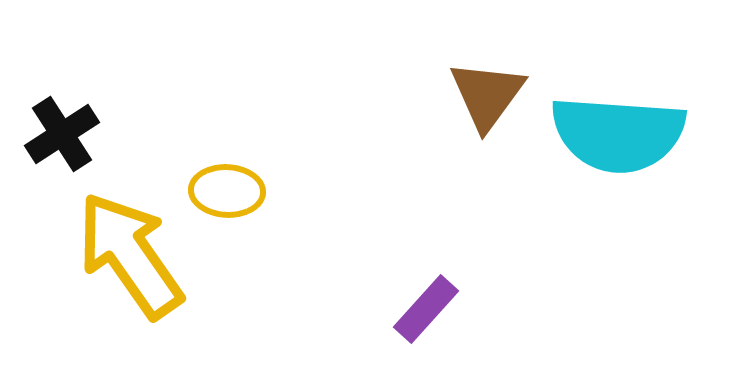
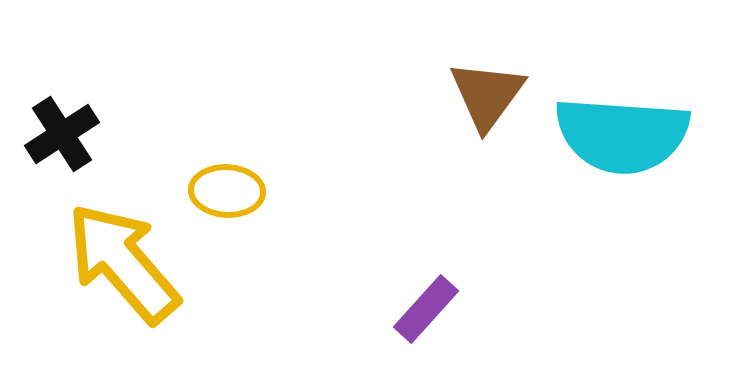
cyan semicircle: moved 4 px right, 1 px down
yellow arrow: moved 7 px left, 8 px down; rotated 6 degrees counterclockwise
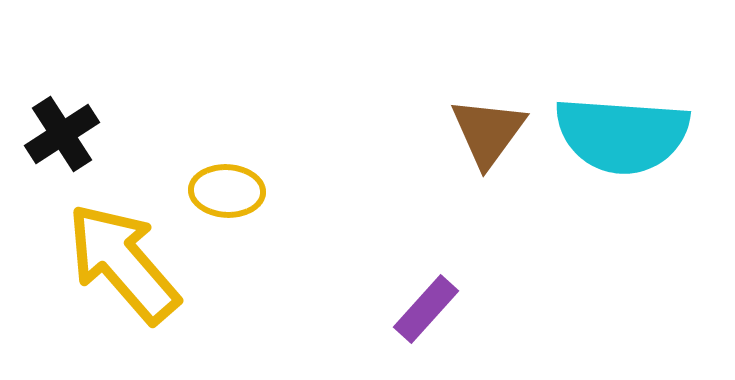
brown triangle: moved 1 px right, 37 px down
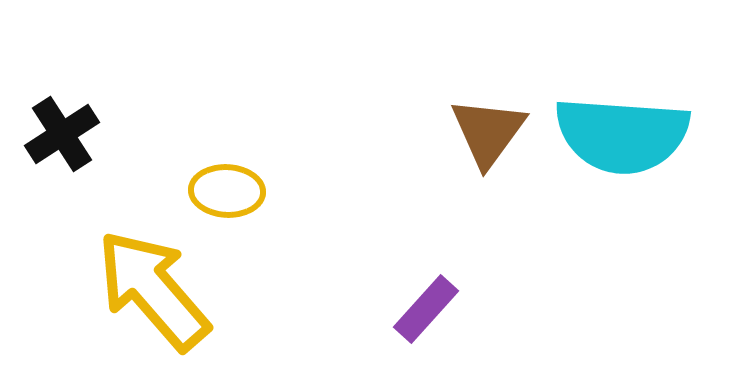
yellow arrow: moved 30 px right, 27 px down
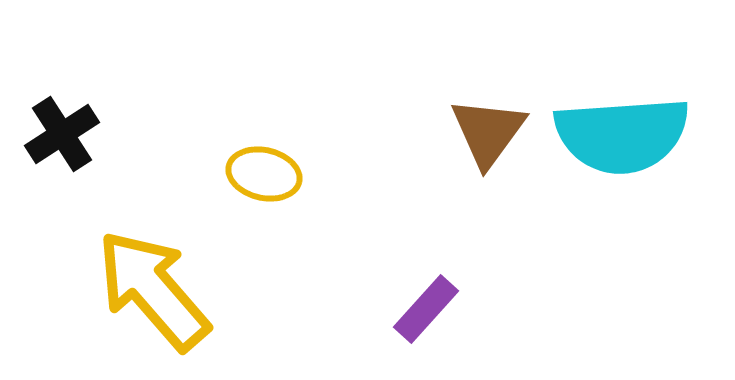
cyan semicircle: rotated 8 degrees counterclockwise
yellow ellipse: moved 37 px right, 17 px up; rotated 10 degrees clockwise
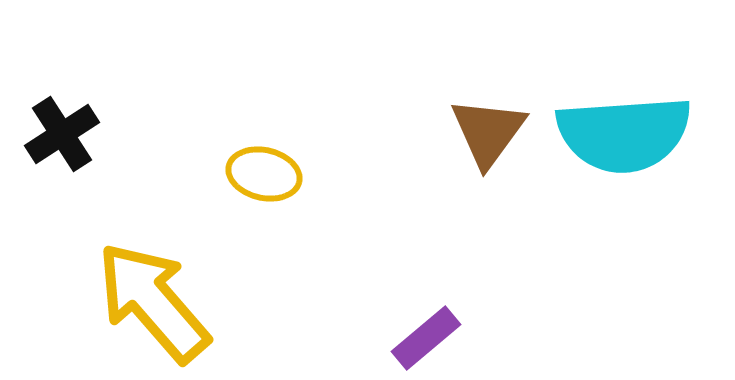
cyan semicircle: moved 2 px right, 1 px up
yellow arrow: moved 12 px down
purple rectangle: moved 29 px down; rotated 8 degrees clockwise
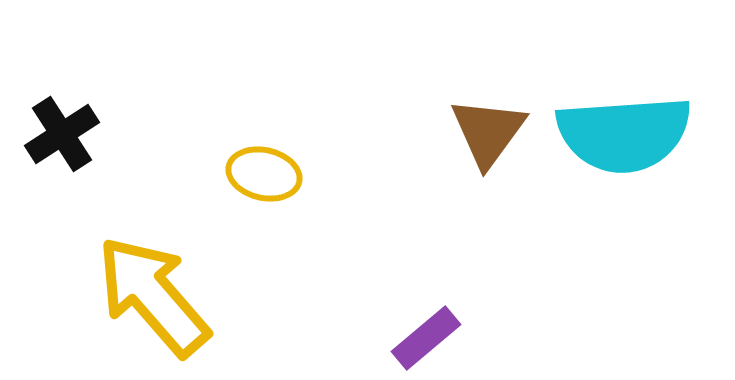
yellow arrow: moved 6 px up
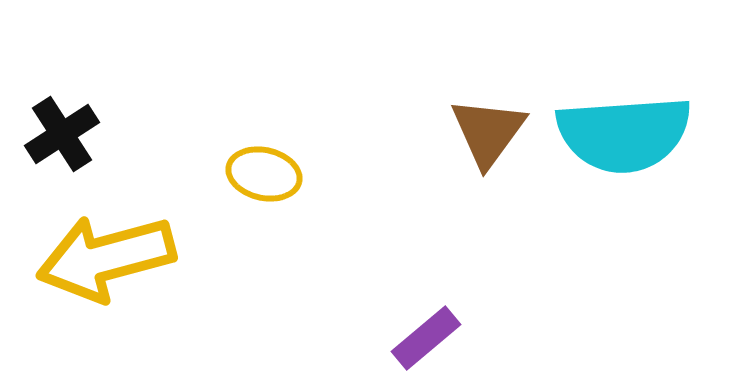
yellow arrow: moved 47 px left, 38 px up; rotated 64 degrees counterclockwise
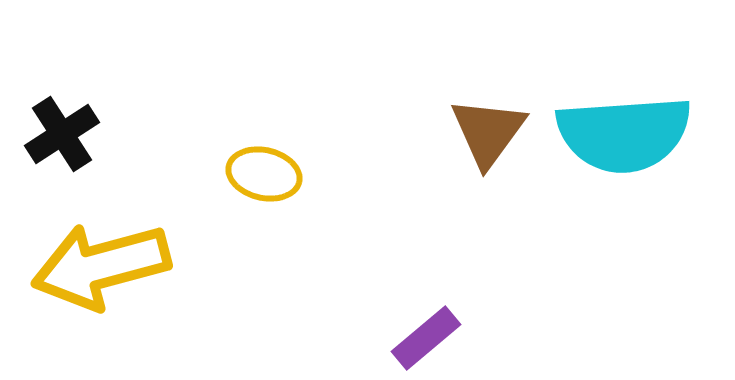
yellow arrow: moved 5 px left, 8 px down
